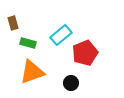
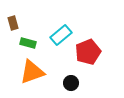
red pentagon: moved 3 px right, 1 px up
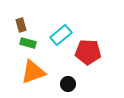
brown rectangle: moved 8 px right, 2 px down
red pentagon: rotated 25 degrees clockwise
orange triangle: moved 1 px right
black circle: moved 3 px left, 1 px down
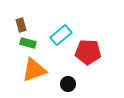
orange triangle: moved 1 px right, 2 px up
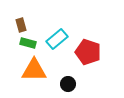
cyan rectangle: moved 4 px left, 4 px down
red pentagon: rotated 15 degrees clockwise
orange triangle: rotated 20 degrees clockwise
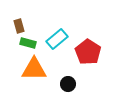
brown rectangle: moved 2 px left, 1 px down
red pentagon: rotated 15 degrees clockwise
orange triangle: moved 1 px up
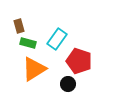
cyan rectangle: rotated 15 degrees counterclockwise
red pentagon: moved 9 px left, 9 px down; rotated 15 degrees counterclockwise
orange triangle: rotated 32 degrees counterclockwise
